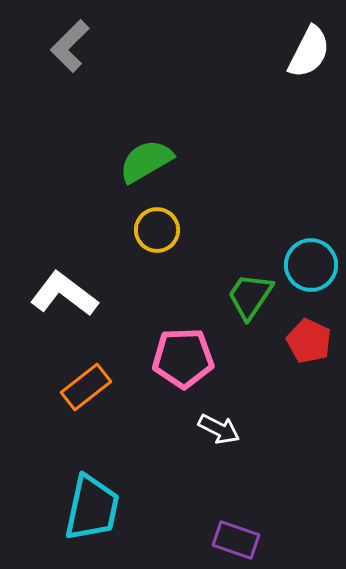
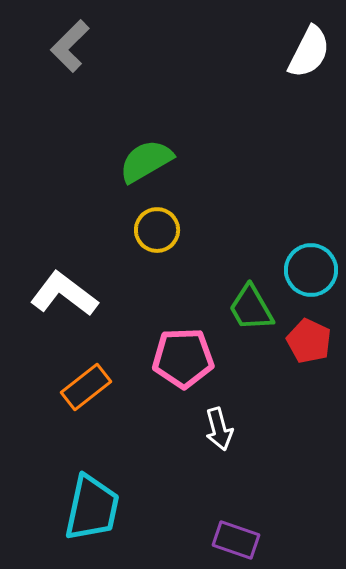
cyan circle: moved 5 px down
green trapezoid: moved 1 px right, 12 px down; rotated 64 degrees counterclockwise
white arrow: rotated 48 degrees clockwise
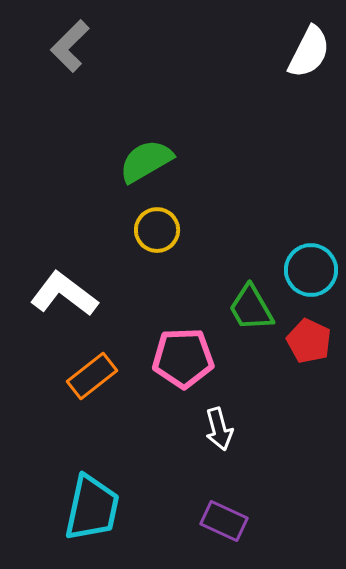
orange rectangle: moved 6 px right, 11 px up
purple rectangle: moved 12 px left, 19 px up; rotated 6 degrees clockwise
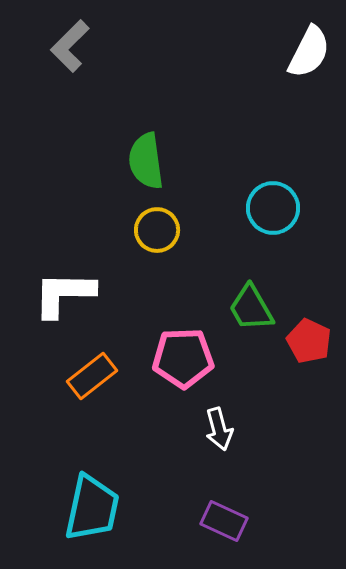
green semicircle: rotated 68 degrees counterclockwise
cyan circle: moved 38 px left, 62 px up
white L-shape: rotated 36 degrees counterclockwise
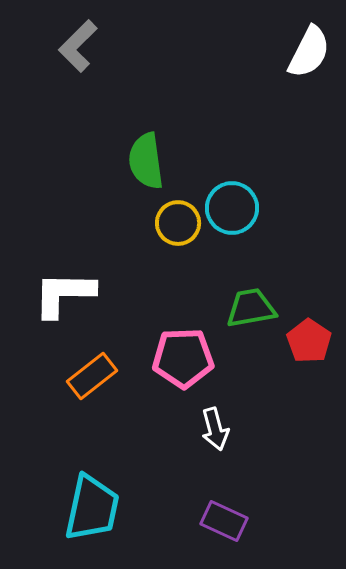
gray L-shape: moved 8 px right
cyan circle: moved 41 px left
yellow circle: moved 21 px right, 7 px up
green trapezoid: rotated 110 degrees clockwise
red pentagon: rotated 9 degrees clockwise
white arrow: moved 4 px left
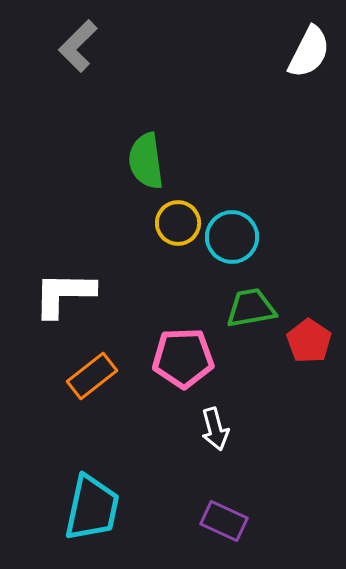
cyan circle: moved 29 px down
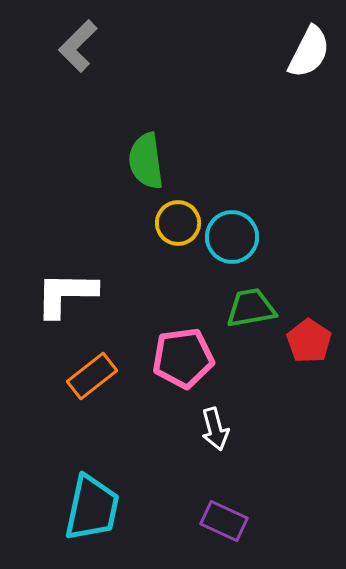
white L-shape: moved 2 px right
pink pentagon: rotated 6 degrees counterclockwise
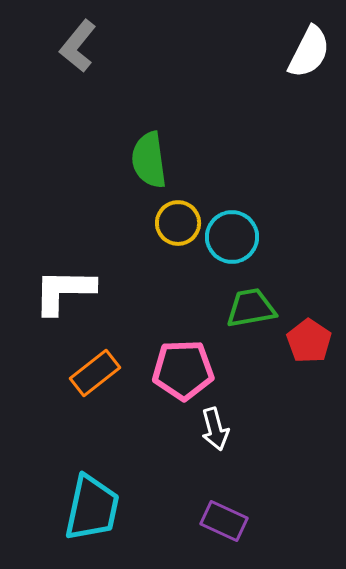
gray L-shape: rotated 6 degrees counterclockwise
green semicircle: moved 3 px right, 1 px up
white L-shape: moved 2 px left, 3 px up
pink pentagon: moved 12 px down; rotated 6 degrees clockwise
orange rectangle: moved 3 px right, 3 px up
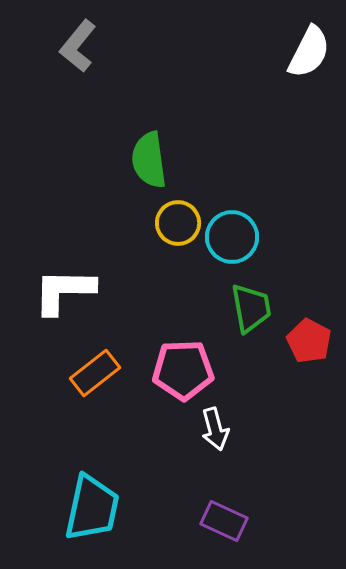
green trapezoid: rotated 90 degrees clockwise
red pentagon: rotated 6 degrees counterclockwise
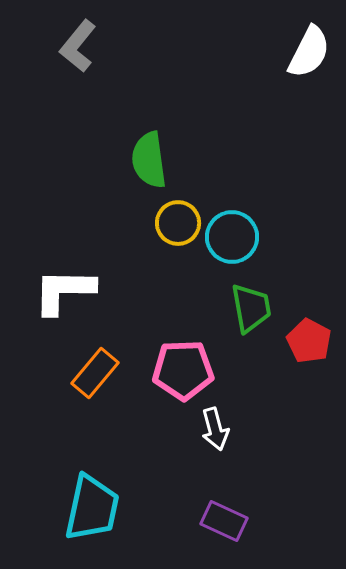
orange rectangle: rotated 12 degrees counterclockwise
